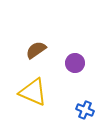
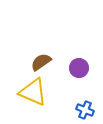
brown semicircle: moved 5 px right, 12 px down
purple circle: moved 4 px right, 5 px down
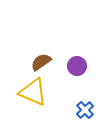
purple circle: moved 2 px left, 2 px up
blue cross: rotated 24 degrees clockwise
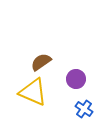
purple circle: moved 1 px left, 13 px down
blue cross: moved 1 px left, 1 px up; rotated 12 degrees counterclockwise
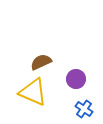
brown semicircle: rotated 10 degrees clockwise
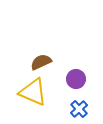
blue cross: moved 5 px left; rotated 12 degrees clockwise
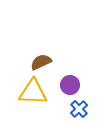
purple circle: moved 6 px left, 6 px down
yellow triangle: rotated 20 degrees counterclockwise
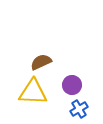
purple circle: moved 2 px right
blue cross: rotated 12 degrees clockwise
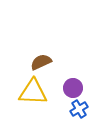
purple circle: moved 1 px right, 3 px down
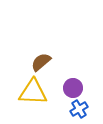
brown semicircle: rotated 15 degrees counterclockwise
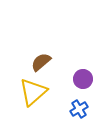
purple circle: moved 10 px right, 9 px up
yellow triangle: rotated 44 degrees counterclockwise
